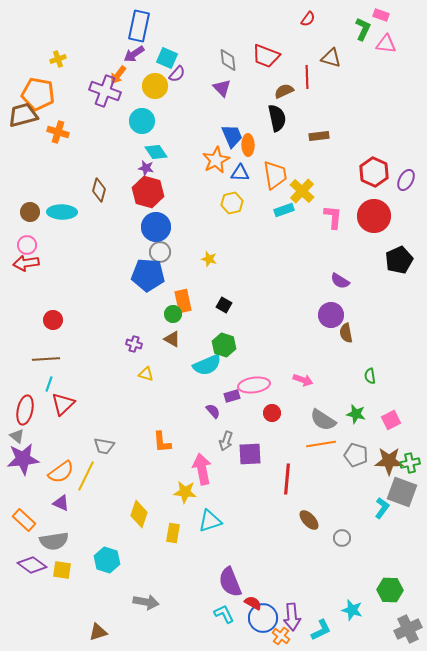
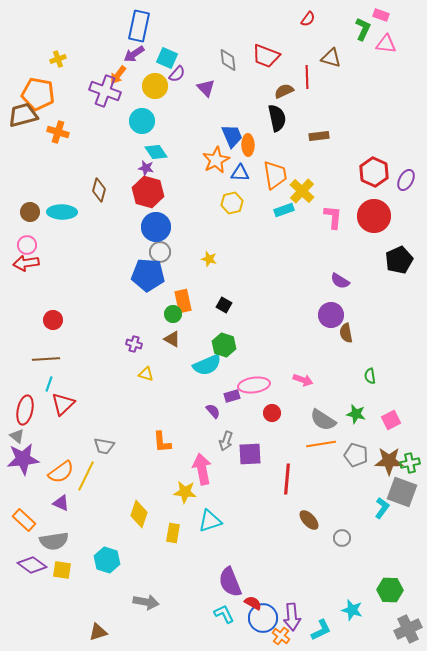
purple triangle at (222, 88): moved 16 px left
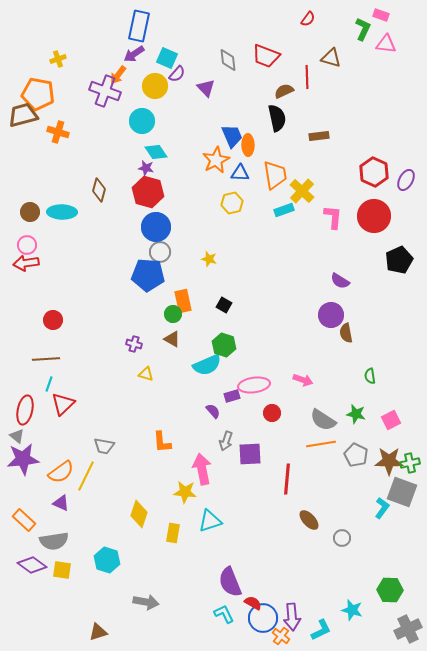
gray pentagon at (356, 455): rotated 10 degrees clockwise
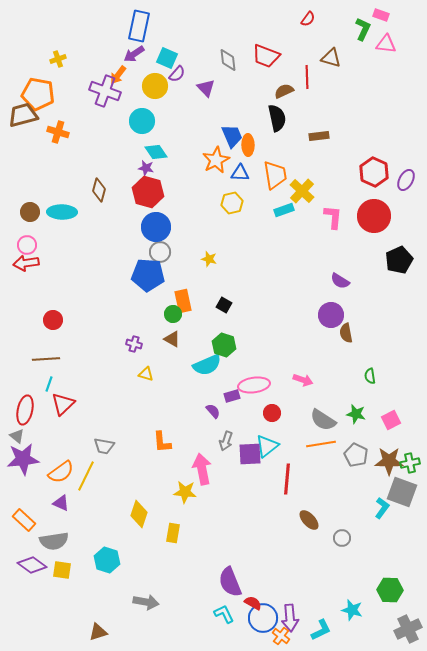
cyan triangle at (210, 521): moved 57 px right, 75 px up; rotated 20 degrees counterclockwise
purple arrow at (292, 617): moved 2 px left, 1 px down
